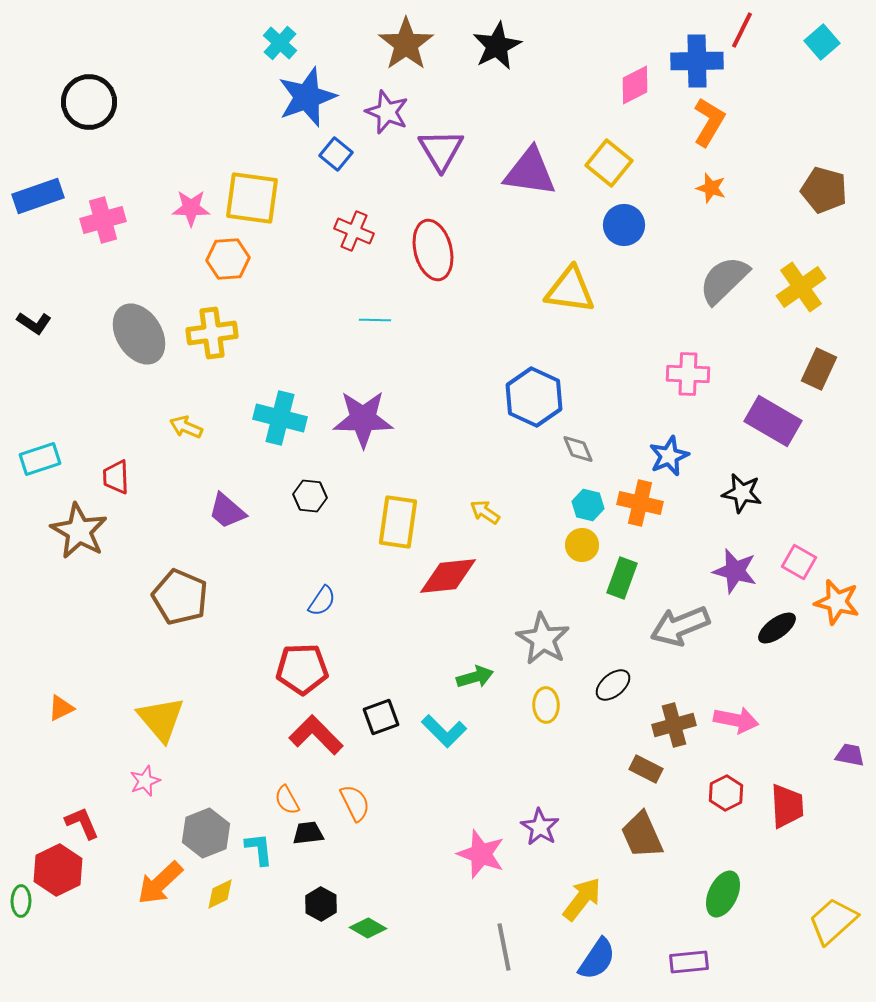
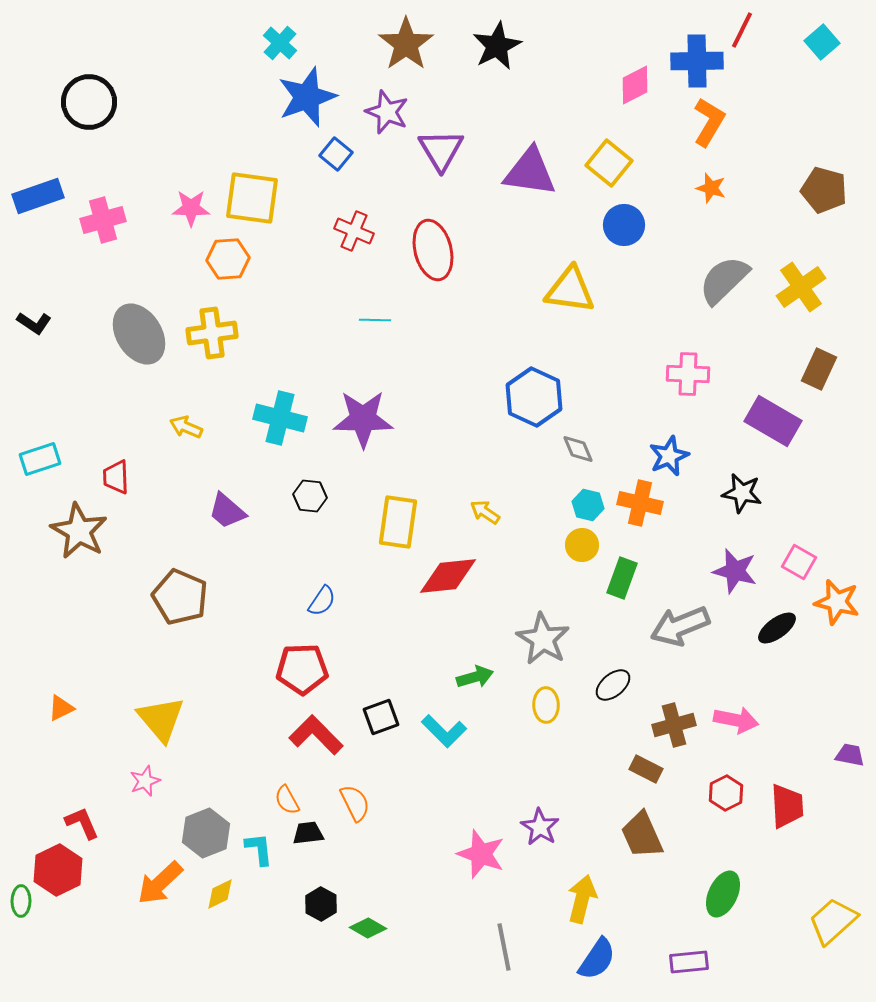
yellow arrow at (582, 899): rotated 24 degrees counterclockwise
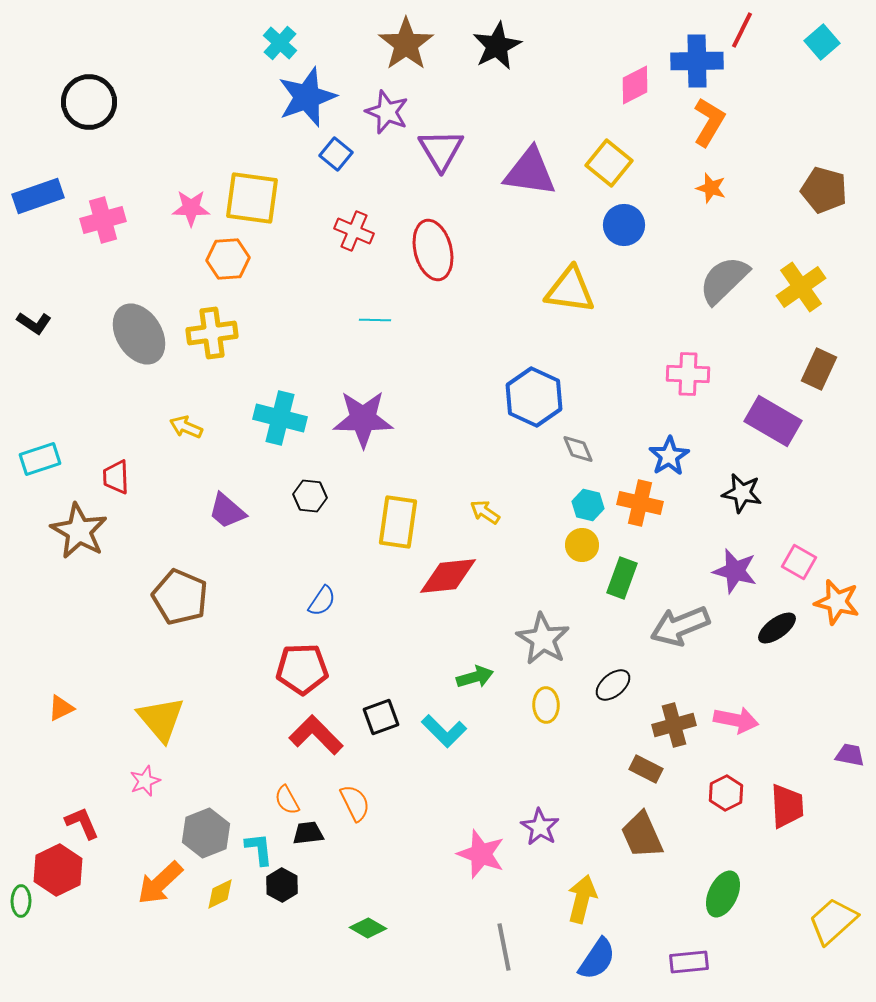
blue star at (669, 456): rotated 9 degrees counterclockwise
black hexagon at (321, 904): moved 39 px left, 19 px up
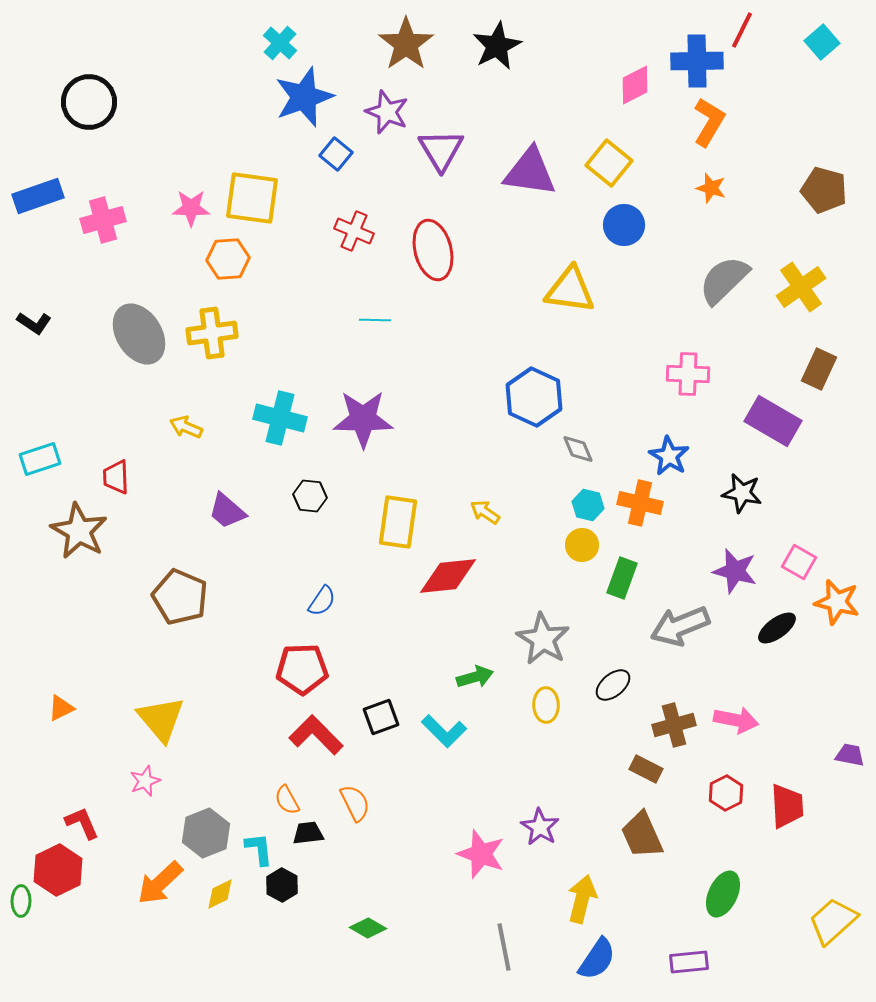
blue star at (307, 97): moved 3 px left
blue star at (669, 456): rotated 9 degrees counterclockwise
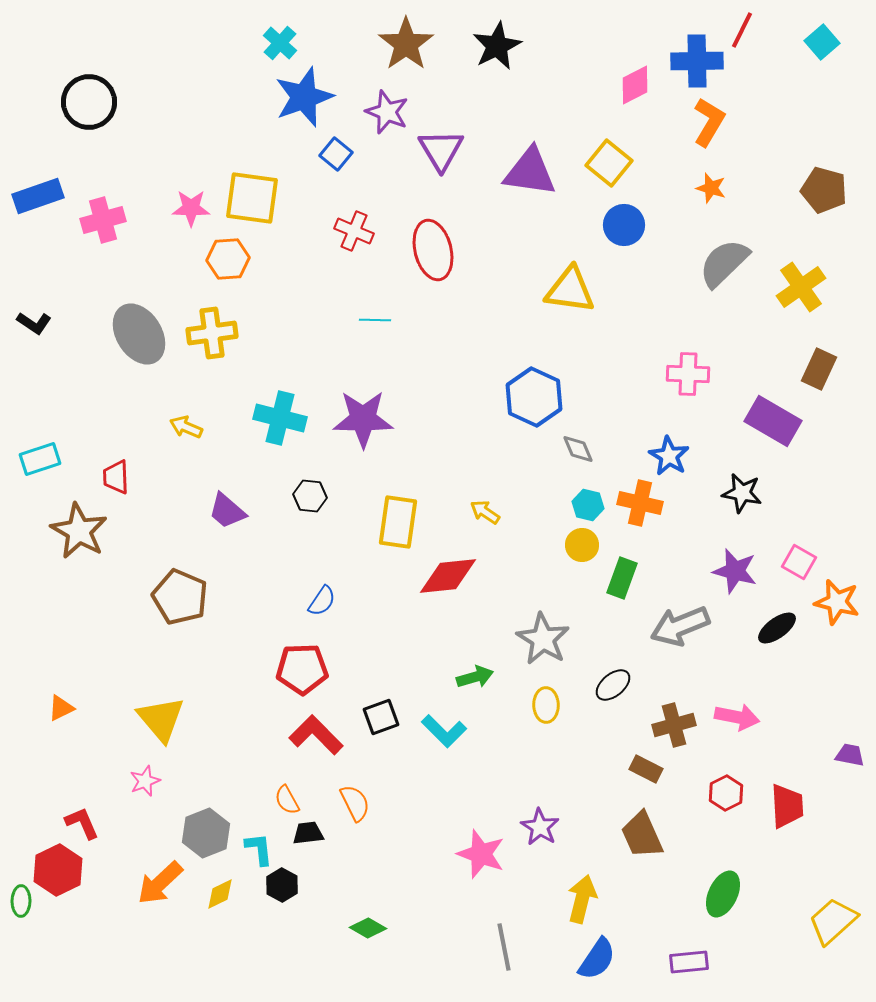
gray semicircle at (724, 280): moved 17 px up
pink arrow at (736, 720): moved 1 px right, 3 px up
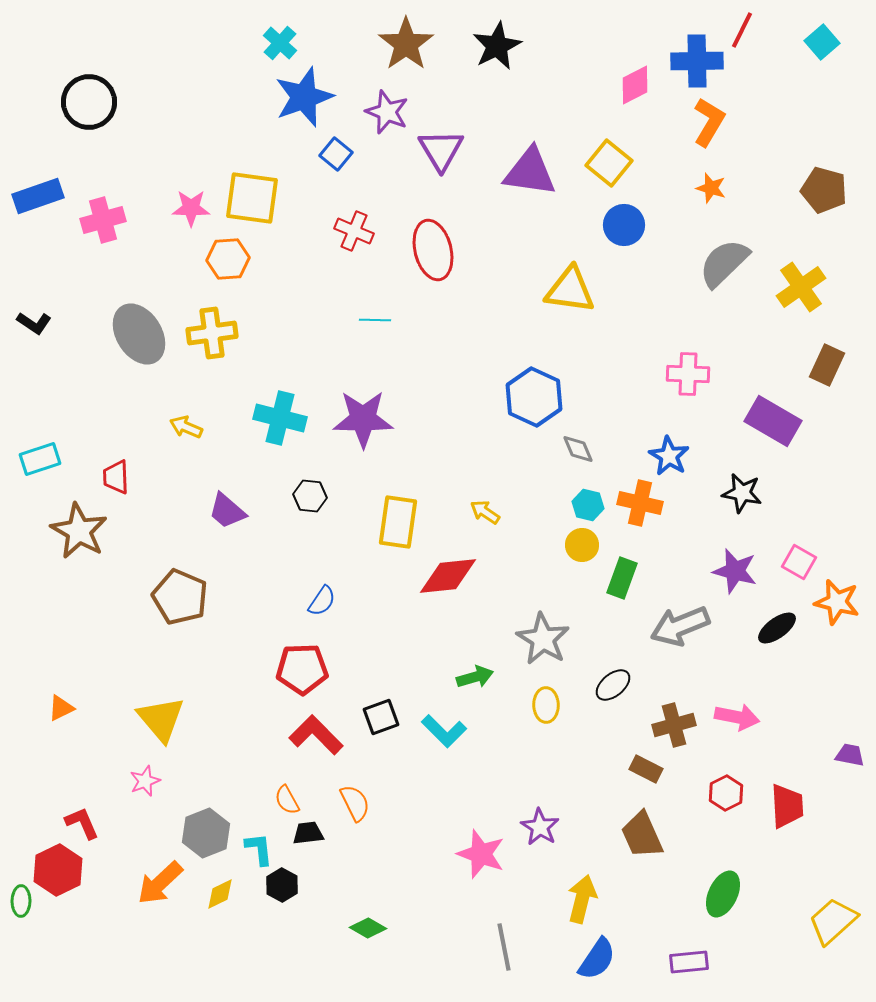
brown rectangle at (819, 369): moved 8 px right, 4 px up
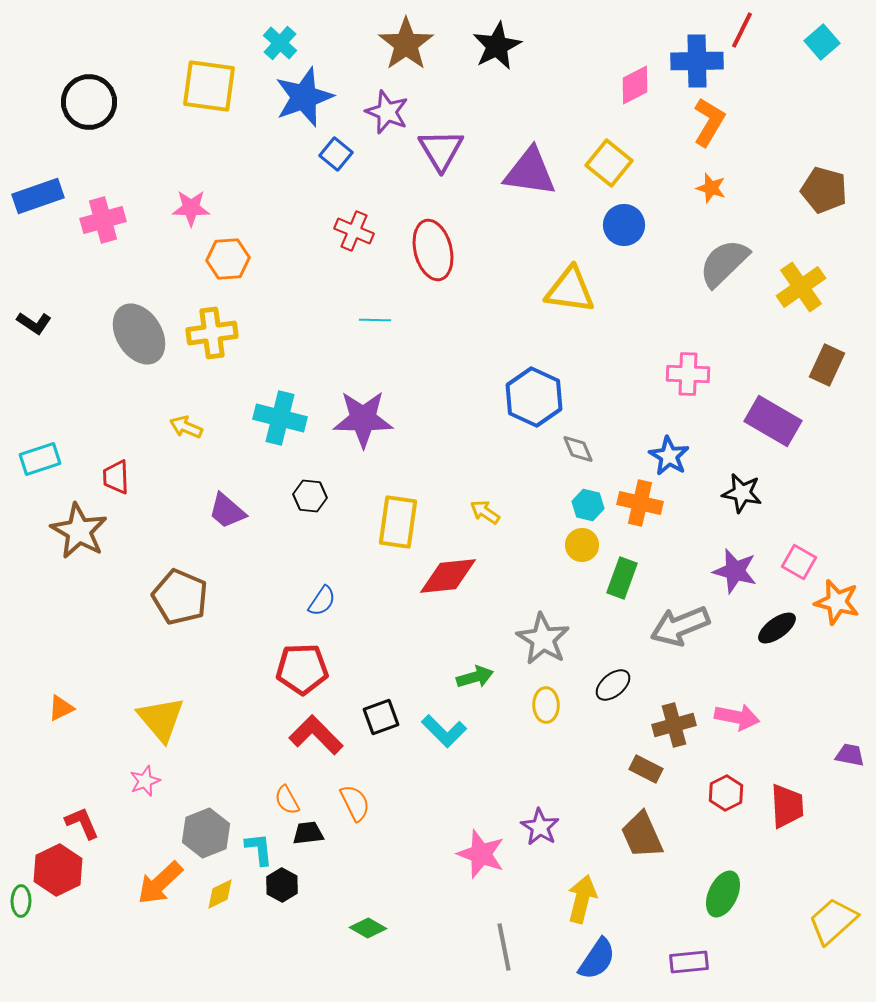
yellow square at (252, 198): moved 43 px left, 112 px up
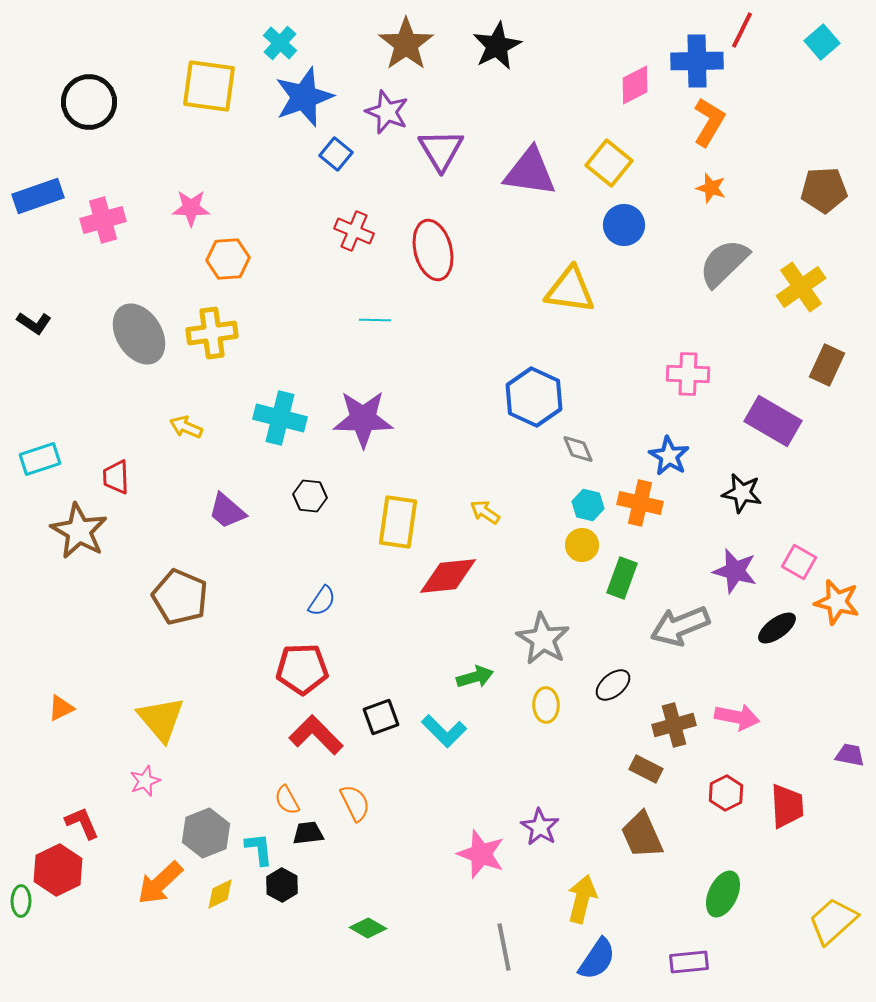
brown pentagon at (824, 190): rotated 18 degrees counterclockwise
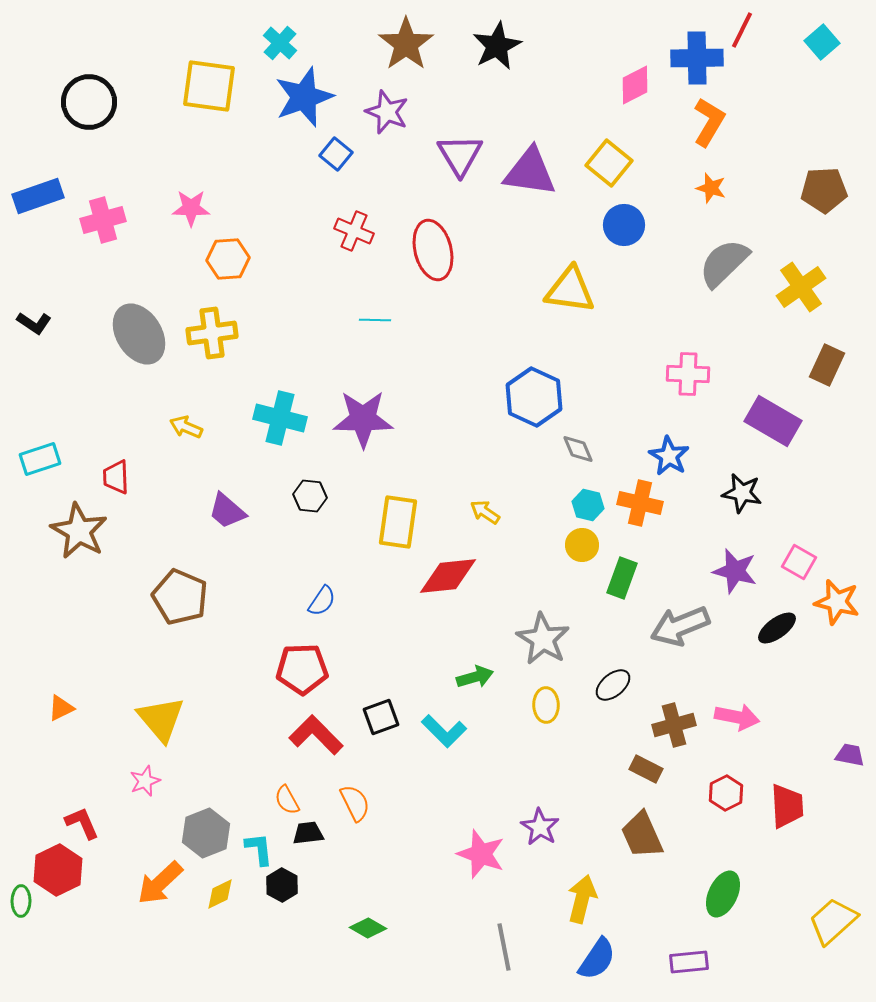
blue cross at (697, 61): moved 3 px up
purple triangle at (441, 150): moved 19 px right, 5 px down
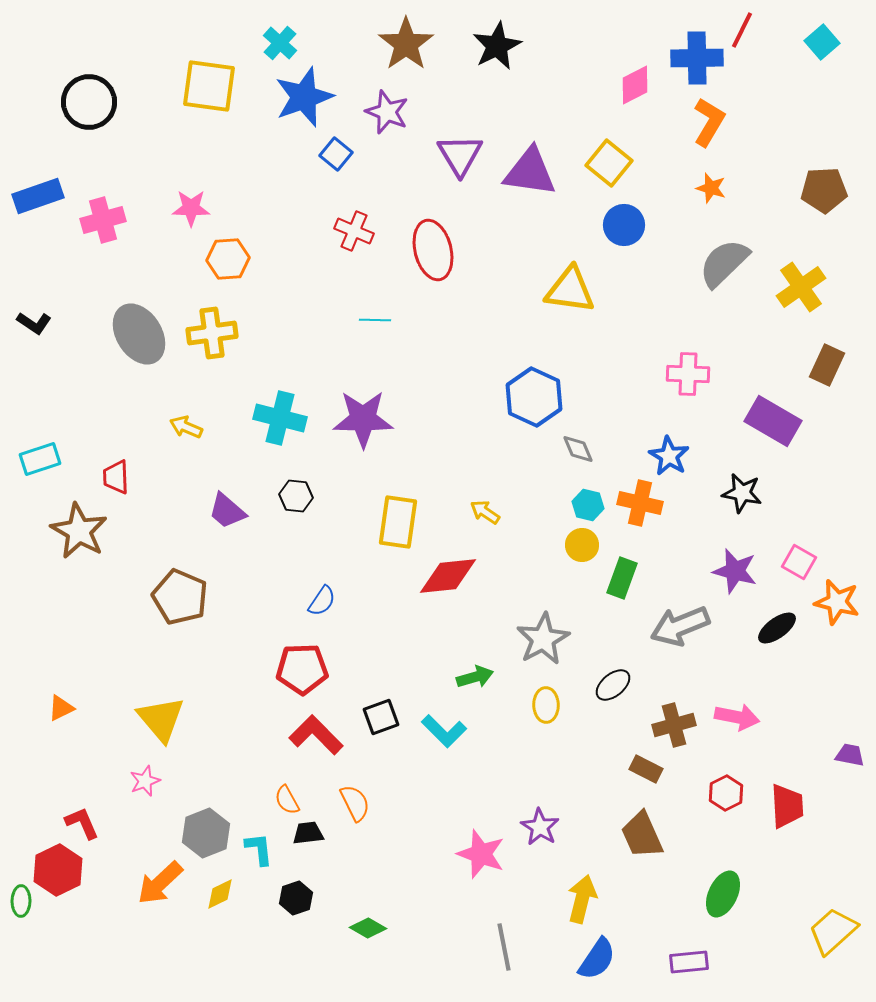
black hexagon at (310, 496): moved 14 px left
gray star at (543, 639): rotated 12 degrees clockwise
black hexagon at (282, 885): moved 14 px right, 13 px down; rotated 12 degrees clockwise
yellow trapezoid at (833, 921): moved 10 px down
